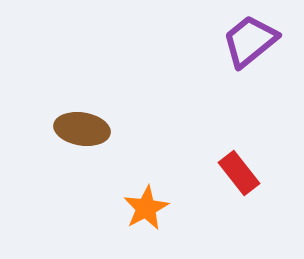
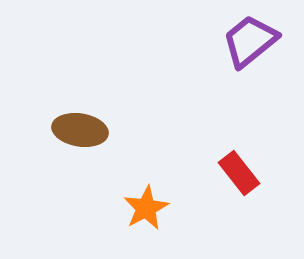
brown ellipse: moved 2 px left, 1 px down
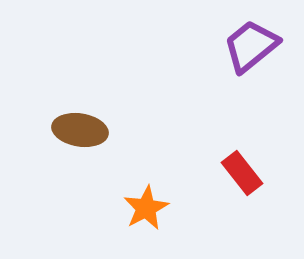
purple trapezoid: moved 1 px right, 5 px down
red rectangle: moved 3 px right
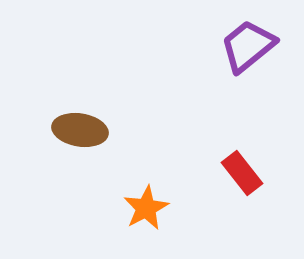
purple trapezoid: moved 3 px left
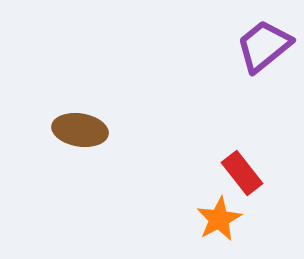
purple trapezoid: moved 16 px right
orange star: moved 73 px right, 11 px down
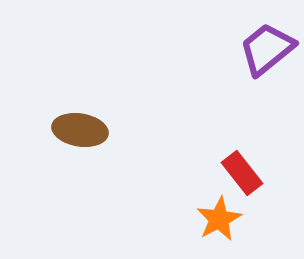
purple trapezoid: moved 3 px right, 3 px down
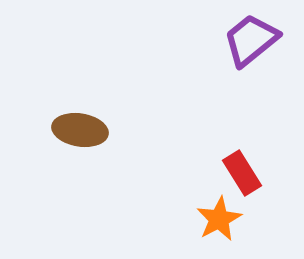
purple trapezoid: moved 16 px left, 9 px up
red rectangle: rotated 6 degrees clockwise
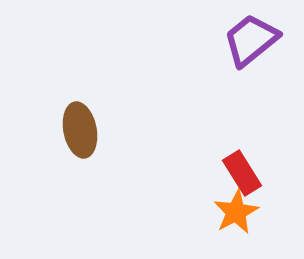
brown ellipse: rotated 70 degrees clockwise
orange star: moved 17 px right, 7 px up
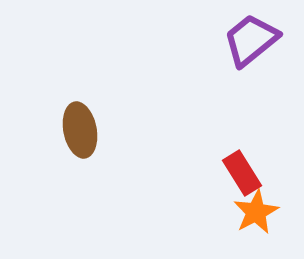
orange star: moved 20 px right
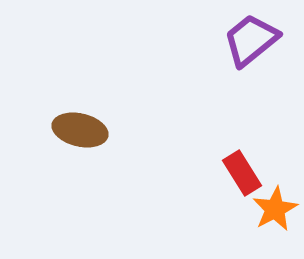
brown ellipse: rotated 66 degrees counterclockwise
orange star: moved 19 px right, 3 px up
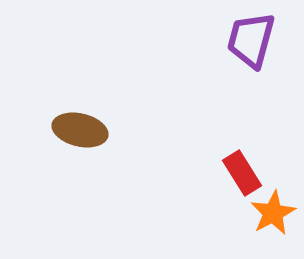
purple trapezoid: rotated 36 degrees counterclockwise
orange star: moved 2 px left, 4 px down
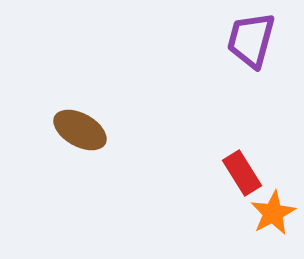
brown ellipse: rotated 16 degrees clockwise
